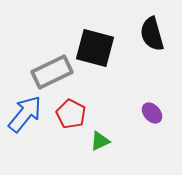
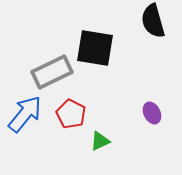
black semicircle: moved 1 px right, 13 px up
black square: rotated 6 degrees counterclockwise
purple ellipse: rotated 15 degrees clockwise
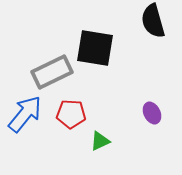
red pentagon: rotated 24 degrees counterclockwise
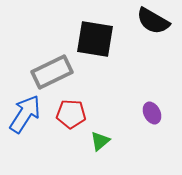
black semicircle: rotated 44 degrees counterclockwise
black square: moved 9 px up
blue arrow: rotated 6 degrees counterclockwise
green triangle: rotated 15 degrees counterclockwise
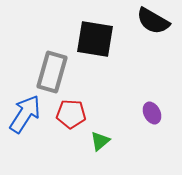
gray rectangle: rotated 48 degrees counterclockwise
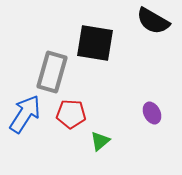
black square: moved 4 px down
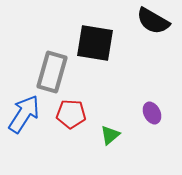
blue arrow: moved 1 px left
green triangle: moved 10 px right, 6 px up
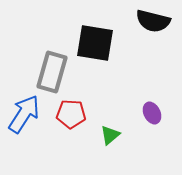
black semicircle: rotated 16 degrees counterclockwise
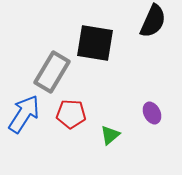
black semicircle: rotated 80 degrees counterclockwise
gray rectangle: rotated 15 degrees clockwise
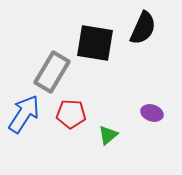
black semicircle: moved 10 px left, 7 px down
purple ellipse: rotated 45 degrees counterclockwise
green triangle: moved 2 px left
